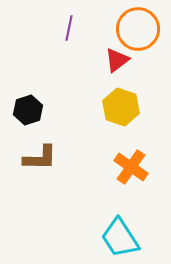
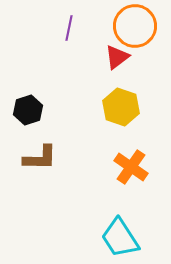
orange circle: moved 3 px left, 3 px up
red triangle: moved 3 px up
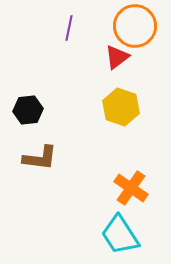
black hexagon: rotated 12 degrees clockwise
brown L-shape: rotated 6 degrees clockwise
orange cross: moved 21 px down
cyan trapezoid: moved 3 px up
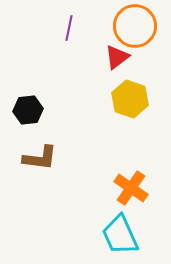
yellow hexagon: moved 9 px right, 8 px up
cyan trapezoid: rotated 9 degrees clockwise
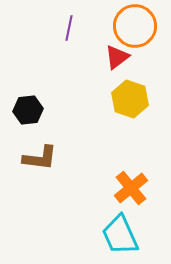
orange cross: rotated 16 degrees clockwise
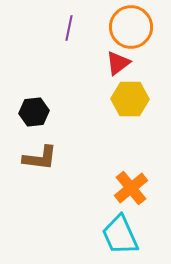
orange circle: moved 4 px left, 1 px down
red triangle: moved 1 px right, 6 px down
yellow hexagon: rotated 18 degrees counterclockwise
black hexagon: moved 6 px right, 2 px down
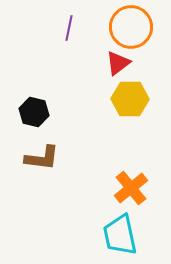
black hexagon: rotated 20 degrees clockwise
brown L-shape: moved 2 px right
cyan trapezoid: rotated 12 degrees clockwise
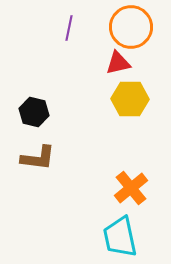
red triangle: rotated 24 degrees clockwise
brown L-shape: moved 4 px left
cyan trapezoid: moved 2 px down
